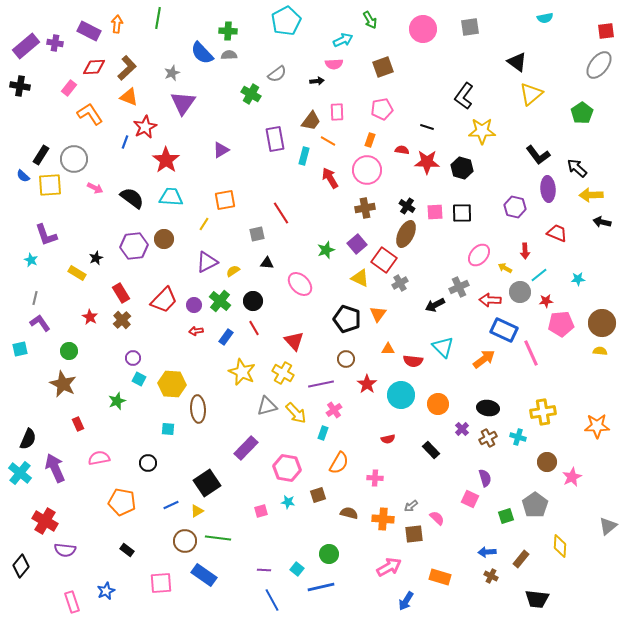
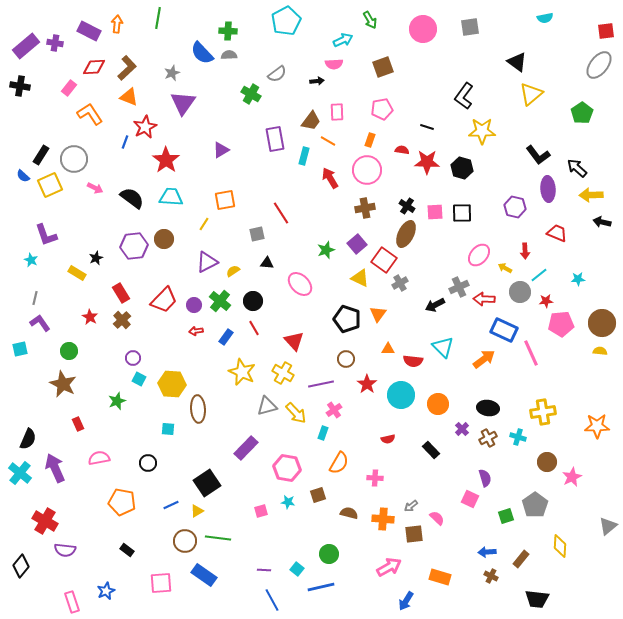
yellow square at (50, 185): rotated 20 degrees counterclockwise
red arrow at (490, 300): moved 6 px left, 1 px up
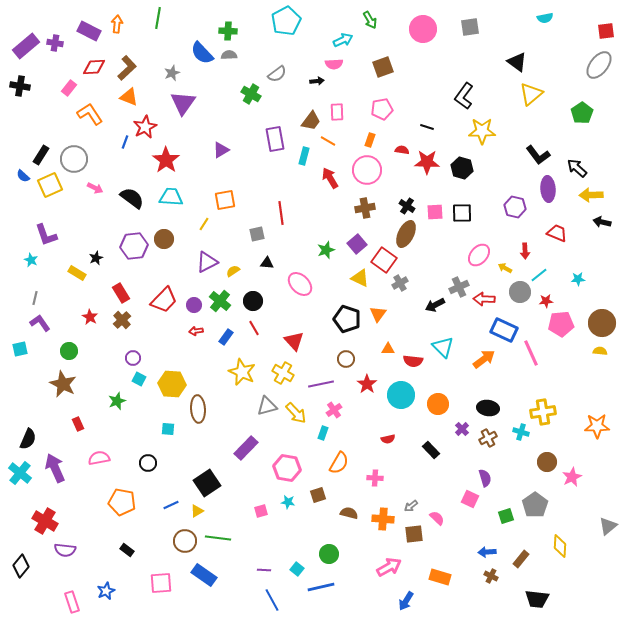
red line at (281, 213): rotated 25 degrees clockwise
cyan cross at (518, 437): moved 3 px right, 5 px up
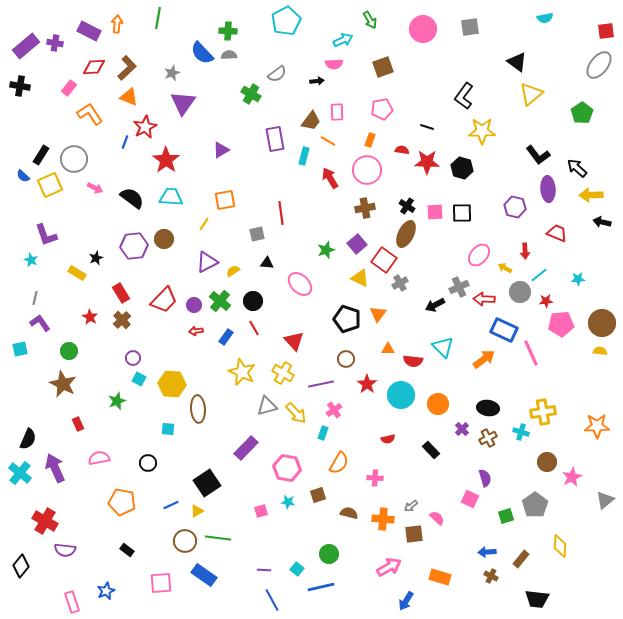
gray triangle at (608, 526): moved 3 px left, 26 px up
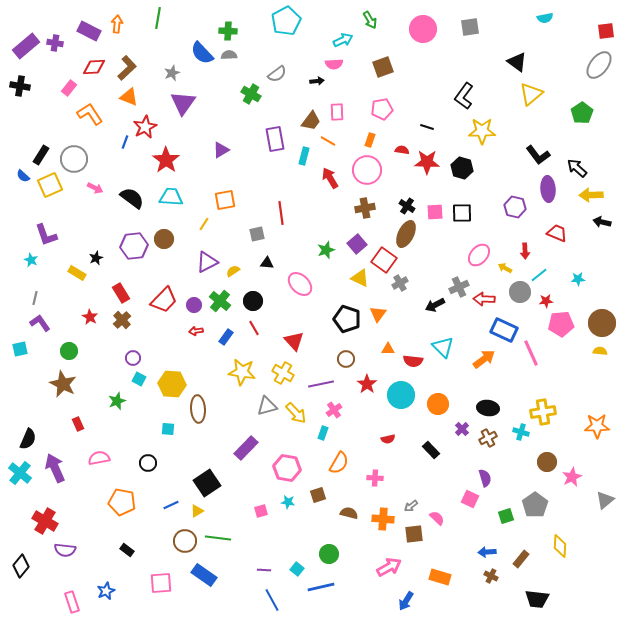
yellow star at (242, 372): rotated 16 degrees counterclockwise
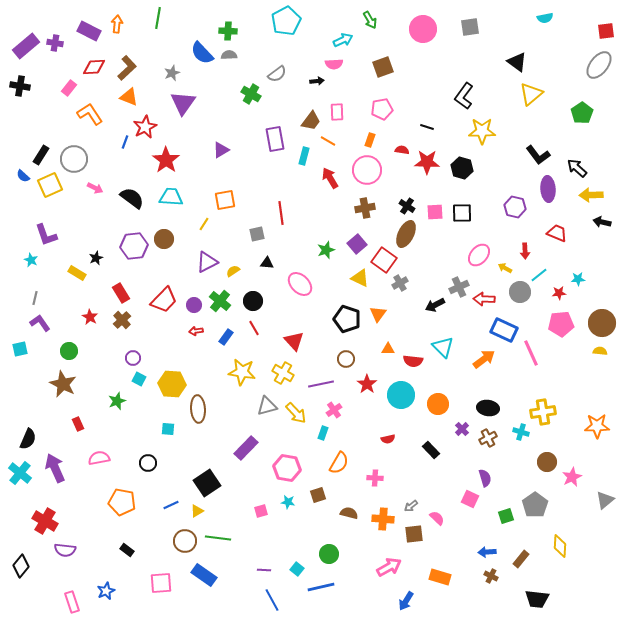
red star at (546, 301): moved 13 px right, 8 px up
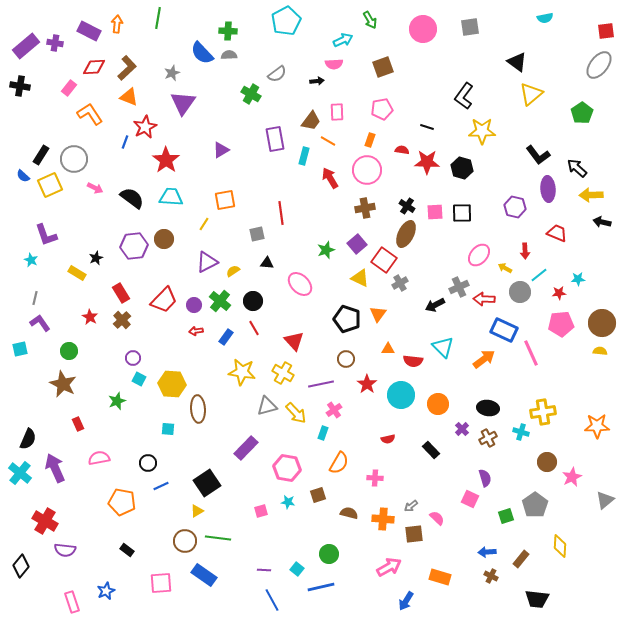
blue line at (171, 505): moved 10 px left, 19 px up
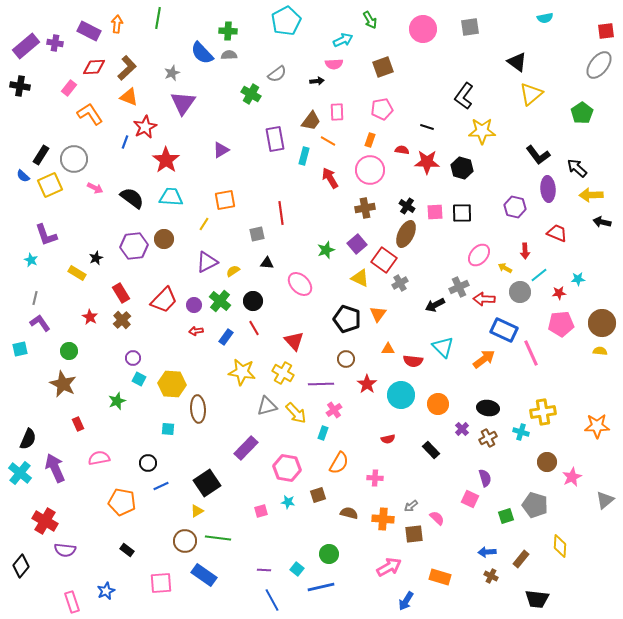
pink circle at (367, 170): moved 3 px right
purple line at (321, 384): rotated 10 degrees clockwise
gray pentagon at (535, 505): rotated 20 degrees counterclockwise
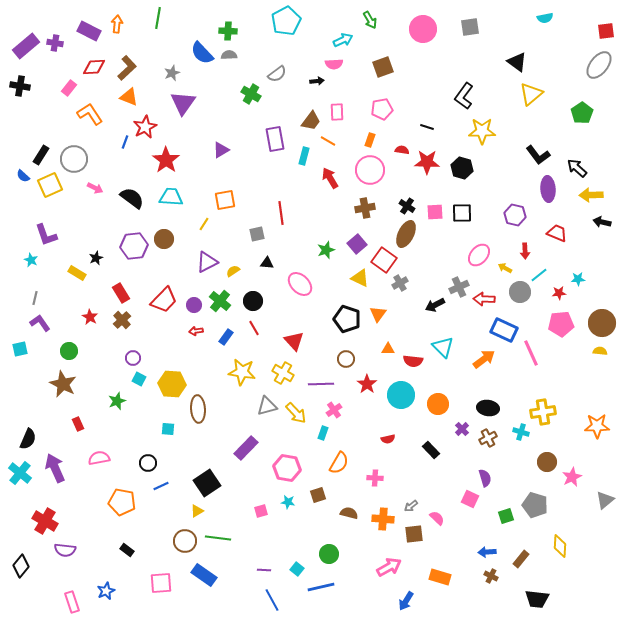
purple hexagon at (515, 207): moved 8 px down
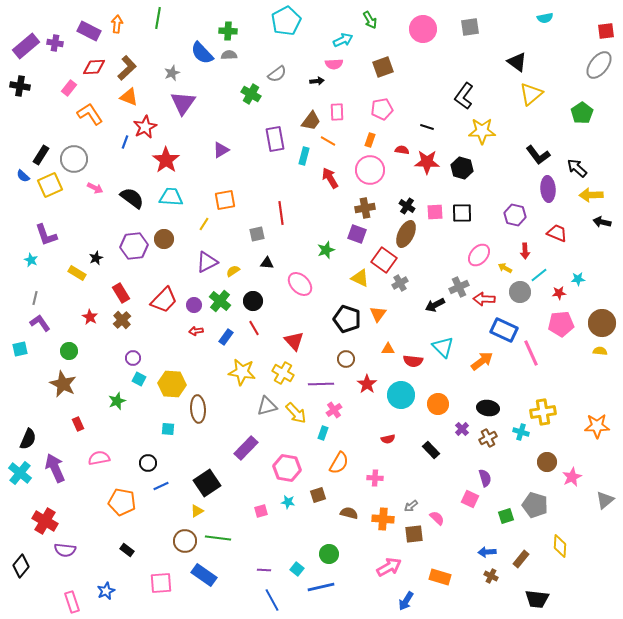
purple square at (357, 244): moved 10 px up; rotated 30 degrees counterclockwise
orange arrow at (484, 359): moved 2 px left, 2 px down
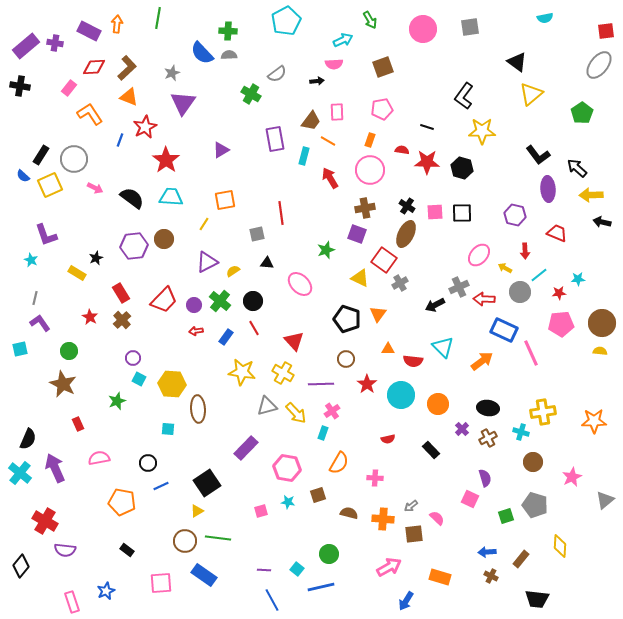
blue line at (125, 142): moved 5 px left, 2 px up
pink cross at (334, 410): moved 2 px left, 1 px down
orange star at (597, 426): moved 3 px left, 5 px up
brown circle at (547, 462): moved 14 px left
